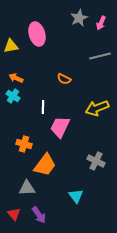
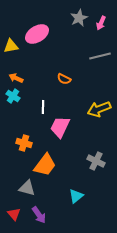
pink ellipse: rotated 75 degrees clockwise
yellow arrow: moved 2 px right, 1 px down
orange cross: moved 1 px up
gray triangle: rotated 18 degrees clockwise
cyan triangle: rotated 28 degrees clockwise
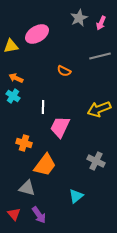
orange semicircle: moved 8 px up
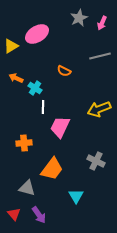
pink arrow: moved 1 px right
yellow triangle: rotated 21 degrees counterclockwise
cyan cross: moved 22 px right, 8 px up
orange cross: rotated 21 degrees counterclockwise
orange trapezoid: moved 7 px right, 4 px down
cyan triangle: rotated 21 degrees counterclockwise
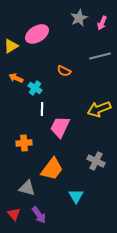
white line: moved 1 px left, 2 px down
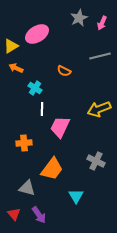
orange arrow: moved 10 px up
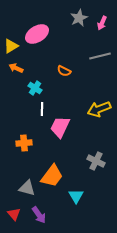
orange trapezoid: moved 7 px down
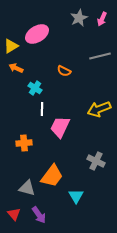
pink arrow: moved 4 px up
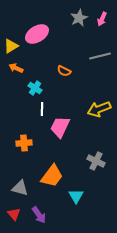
gray triangle: moved 7 px left
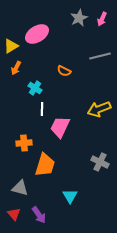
orange arrow: rotated 88 degrees counterclockwise
gray cross: moved 4 px right, 1 px down
orange trapezoid: moved 7 px left, 11 px up; rotated 20 degrees counterclockwise
cyan triangle: moved 6 px left
